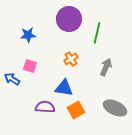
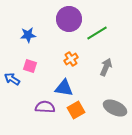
green line: rotated 45 degrees clockwise
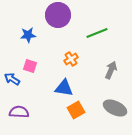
purple circle: moved 11 px left, 4 px up
green line: rotated 10 degrees clockwise
gray arrow: moved 5 px right, 3 px down
purple semicircle: moved 26 px left, 5 px down
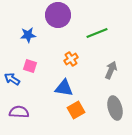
gray ellipse: rotated 50 degrees clockwise
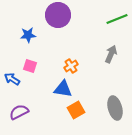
green line: moved 20 px right, 14 px up
orange cross: moved 7 px down
gray arrow: moved 16 px up
blue triangle: moved 1 px left, 1 px down
purple semicircle: rotated 30 degrees counterclockwise
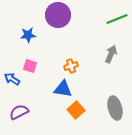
orange cross: rotated 16 degrees clockwise
orange square: rotated 12 degrees counterclockwise
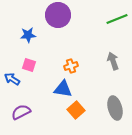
gray arrow: moved 2 px right, 7 px down; rotated 42 degrees counterclockwise
pink square: moved 1 px left, 1 px up
purple semicircle: moved 2 px right
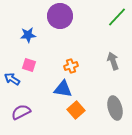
purple circle: moved 2 px right, 1 px down
green line: moved 2 px up; rotated 25 degrees counterclockwise
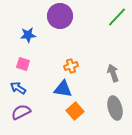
gray arrow: moved 12 px down
pink square: moved 6 px left, 1 px up
blue arrow: moved 6 px right, 9 px down
orange square: moved 1 px left, 1 px down
